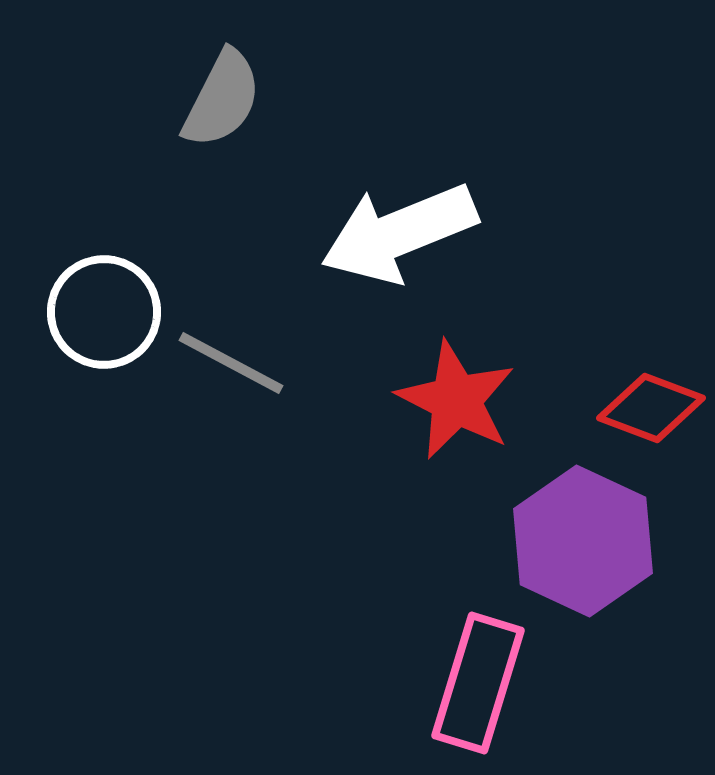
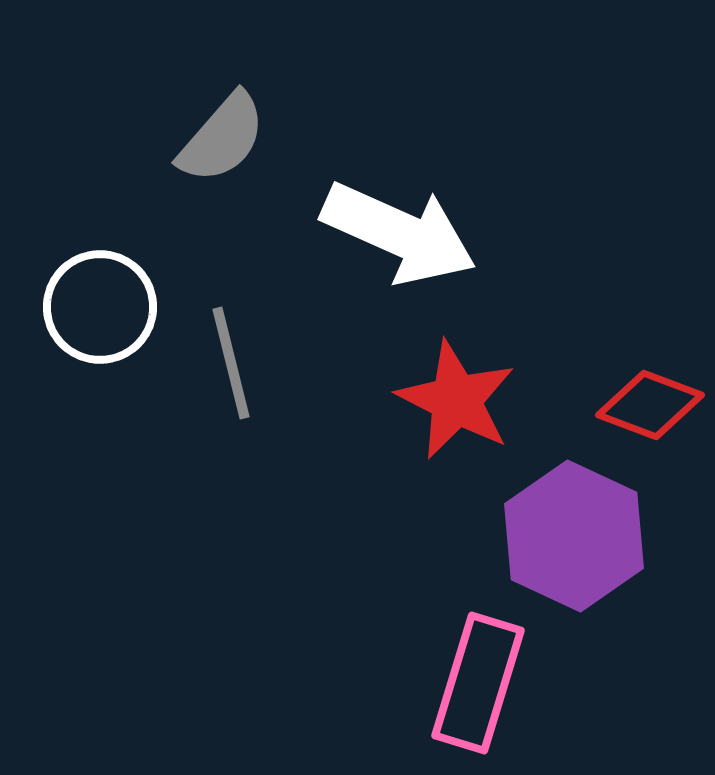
gray semicircle: moved 39 px down; rotated 14 degrees clockwise
white arrow: rotated 134 degrees counterclockwise
white circle: moved 4 px left, 5 px up
gray line: rotated 48 degrees clockwise
red diamond: moved 1 px left, 3 px up
purple hexagon: moved 9 px left, 5 px up
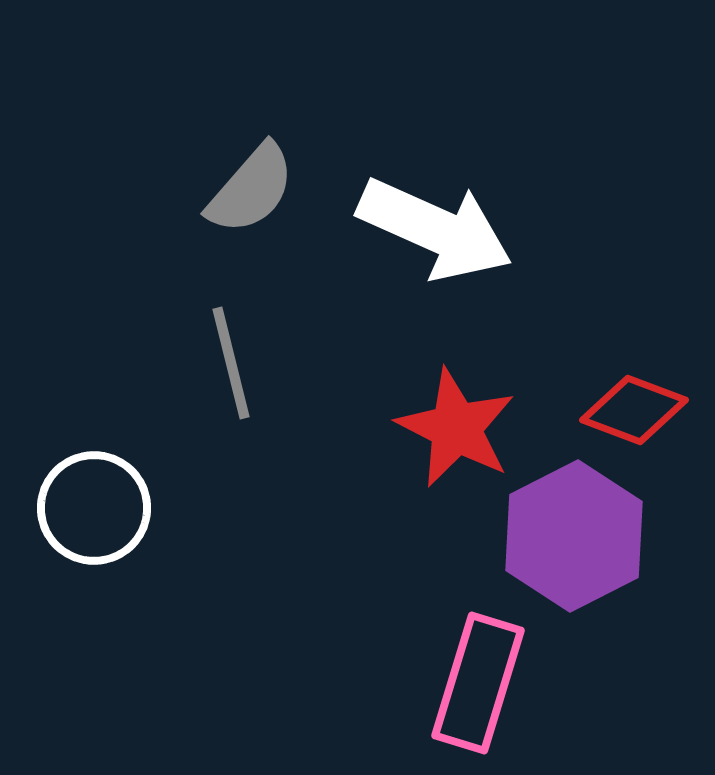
gray semicircle: moved 29 px right, 51 px down
white arrow: moved 36 px right, 4 px up
white circle: moved 6 px left, 201 px down
red star: moved 28 px down
red diamond: moved 16 px left, 5 px down
purple hexagon: rotated 8 degrees clockwise
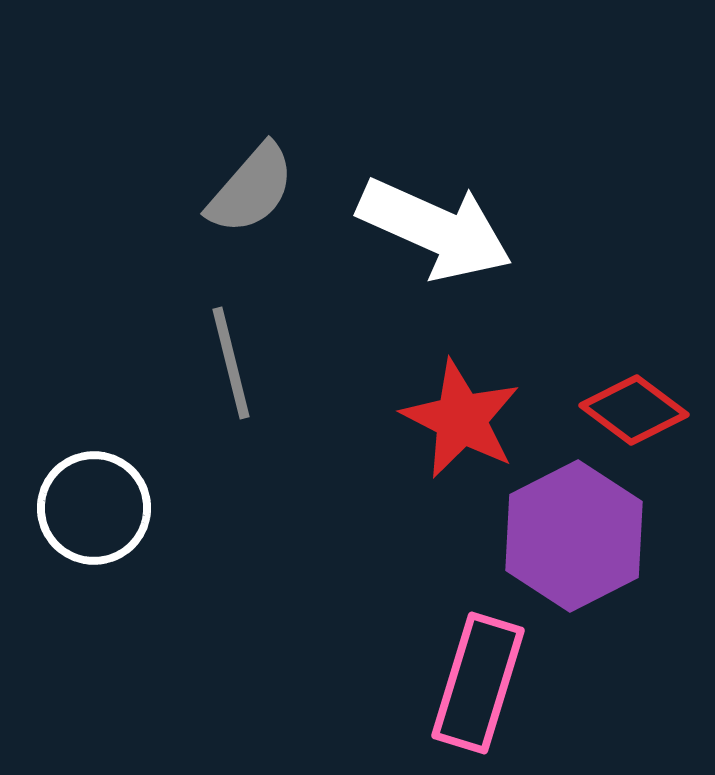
red diamond: rotated 16 degrees clockwise
red star: moved 5 px right, 9 px up
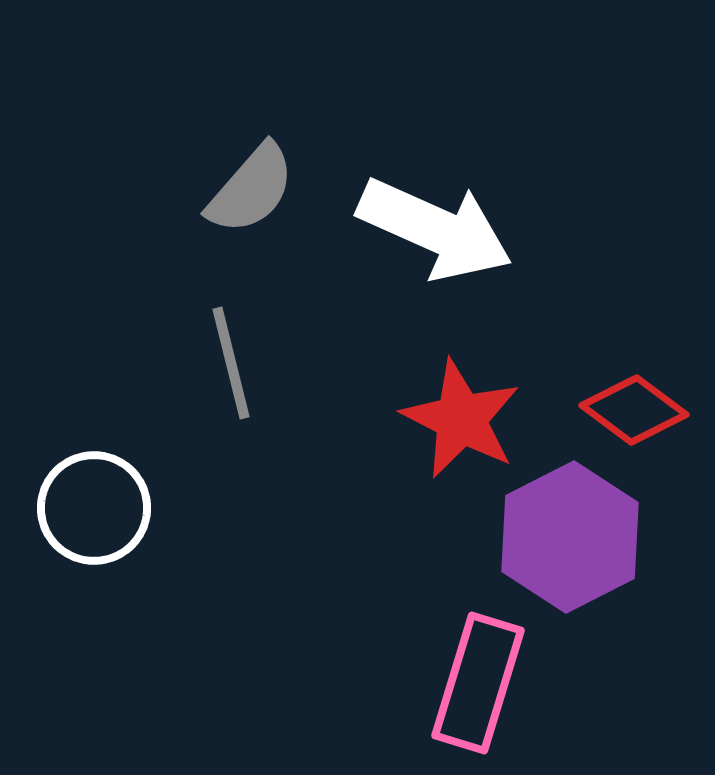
purple hexagon: moved 4 px left, 1 px down
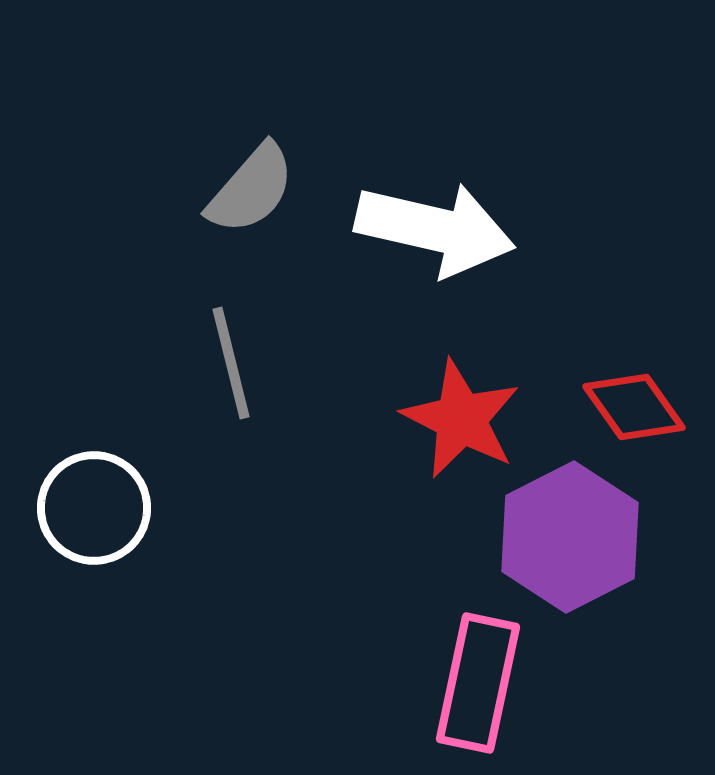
white arrow: rotated 11 degrees counterclockwise
red diamond: moved 3 px up; rotated 18 degrees clockwise
pink rectangle: rotated 5 degrees counterclockwise
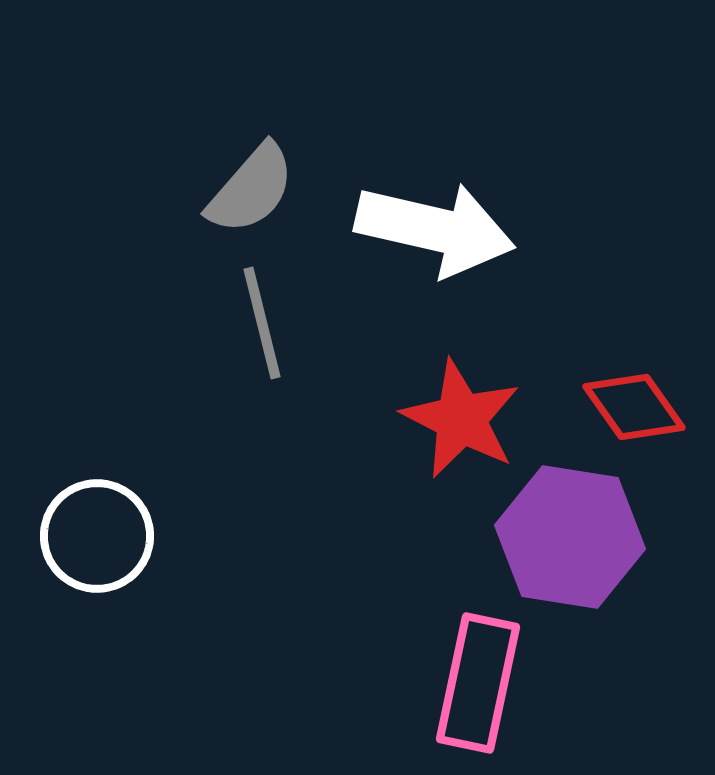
gray line: moved 31 px right, 40 px up
white circle: moved 3 px right, 28 px down
purple hexagon: rotated 24 degrees counterclockwise
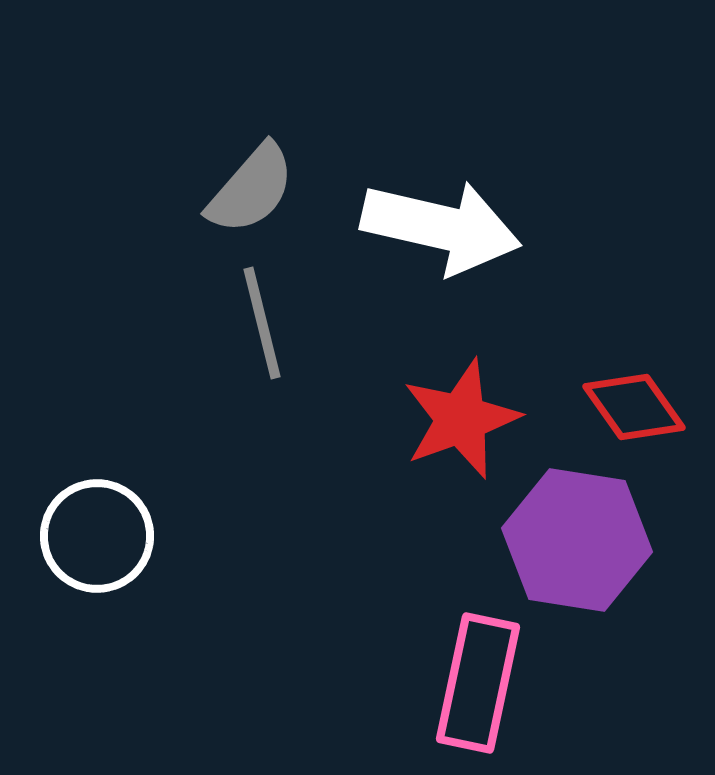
white arrow: moved 6 px right, 2 px up
red star: rotated 25 degrees clockwise
purple hexagon: moved 7 px right, 3 px down
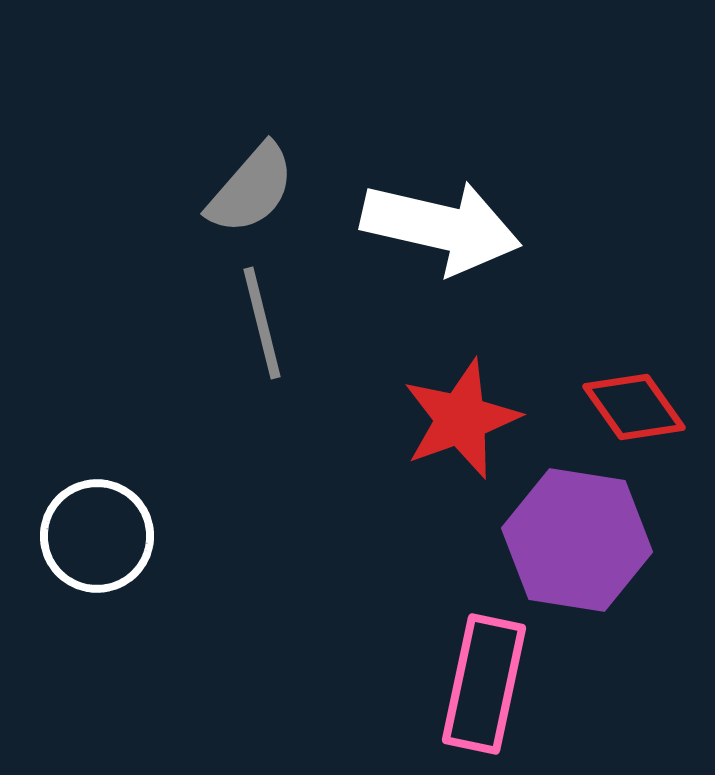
pink rectangle: moved 6 px right, 1 px down
